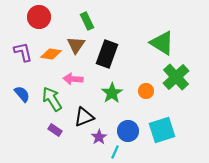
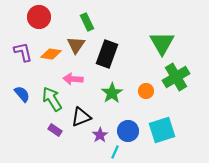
green rectangle: moved 1 px down
green triangle: rotated 28 degrees clockwise
green cross: rotated 12 degrees clockwise
black triangle: moved 3 px left
purple star: moved 1 px right, 2 px up
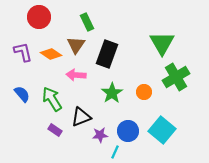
orange diamond: rotated 25 degrees clockwise
pink arrow: moved 3 px right, 4 px up
orange circle: moved 2 px left, 1 px down
cyan square: rotated 32 degrees counterclockwise
purple star: rotated 28 degrees clockwise
